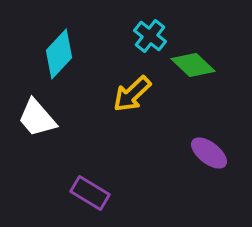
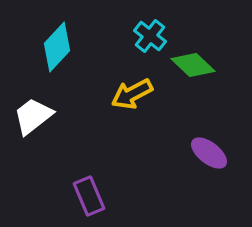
cyan diamond: moved 2 px left, 7 px up
yellow arrow: rotated 15 degrees clockwise
white trapezoid: moved 4 px left, 2 px up; rotated 93 degrees clockwise
purple rectangle: moved 1 px left, 3 px down; rotated 36 degrees clockwise
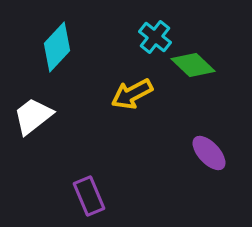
cyan cross: moved 5 px right, 1 px down
purple ellipse: rotated 9 degrees clockwise
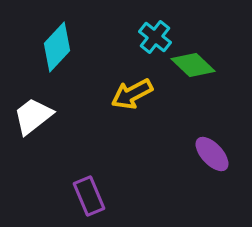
purple ellipse: moved 3 px right, 1 px down
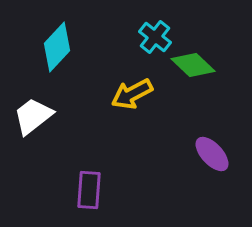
purple rectangle: moved 6 px up; rotated 27 degrees clockwise
